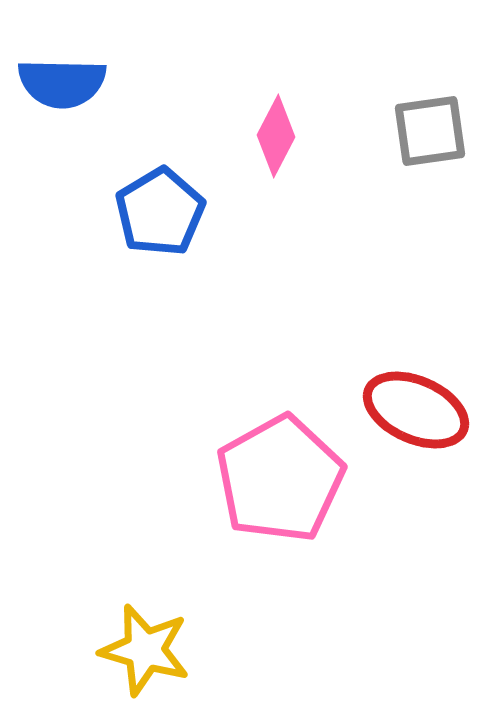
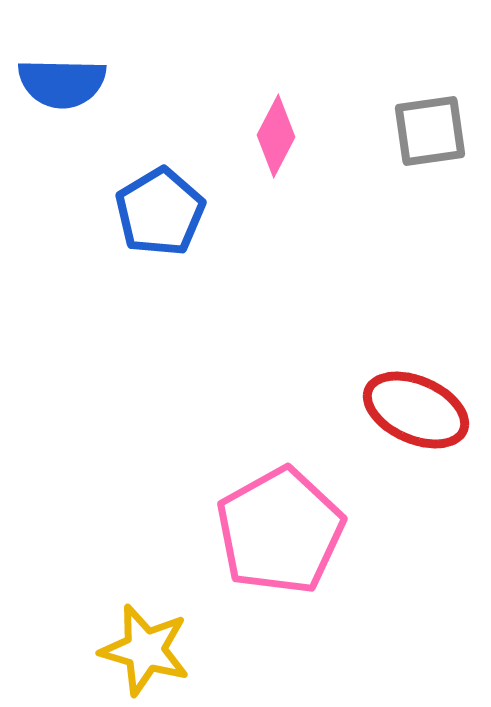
pink pentagon: moved 52 px down
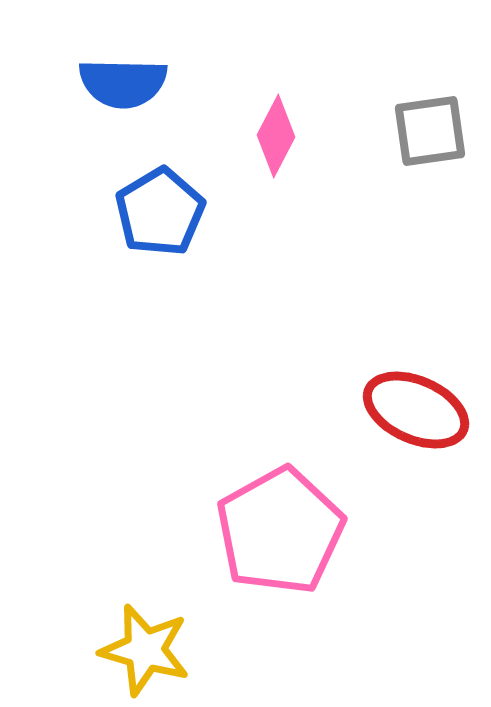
blue semicircle: moved 61 px right
